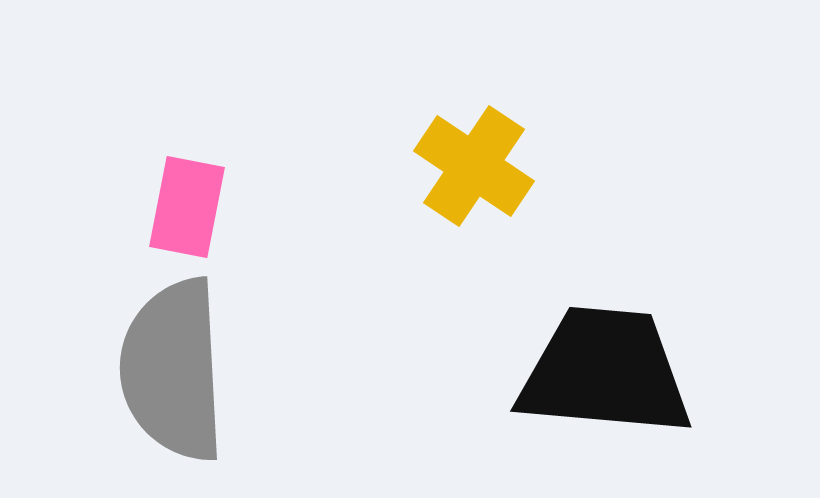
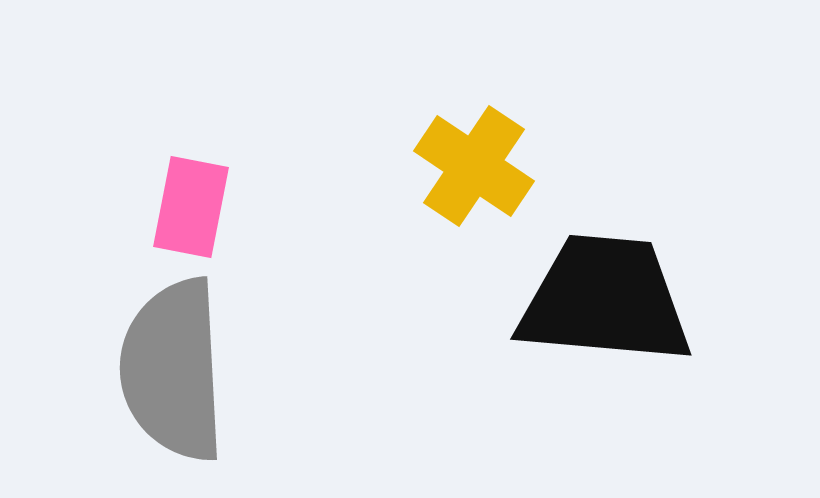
pink rectangle: moved 4 px right
black trapezoid: moved 72 px up
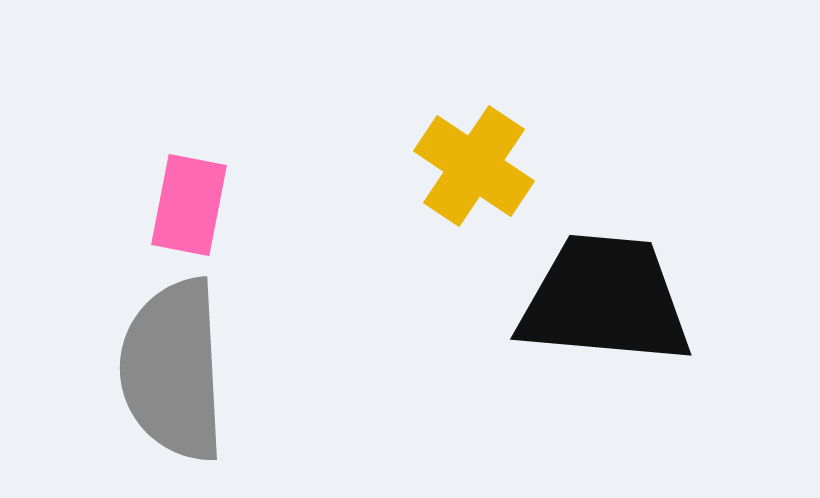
pink rectangle: moved 2 px left, 2 px up
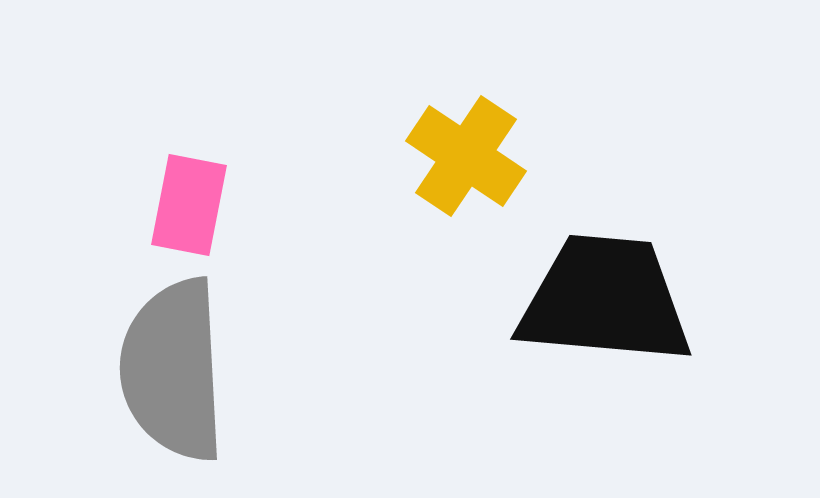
yellow cross: moved 8 px left, 10 px up
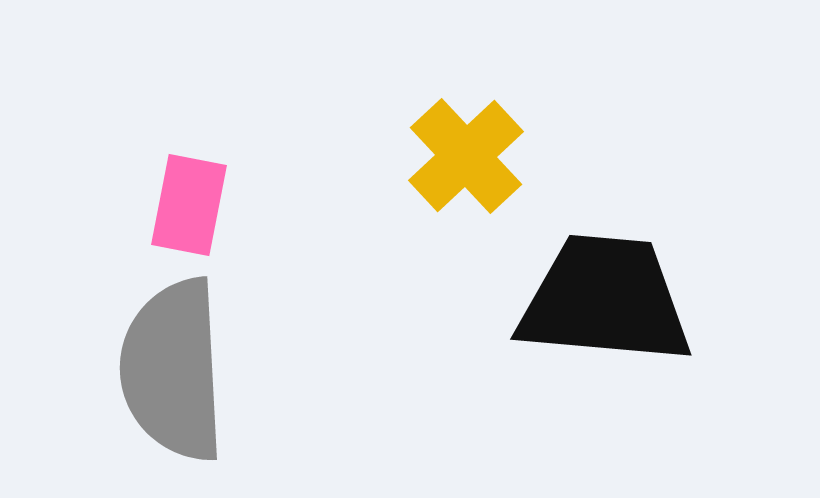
yellow cross: rotated 13 degrees clockwise
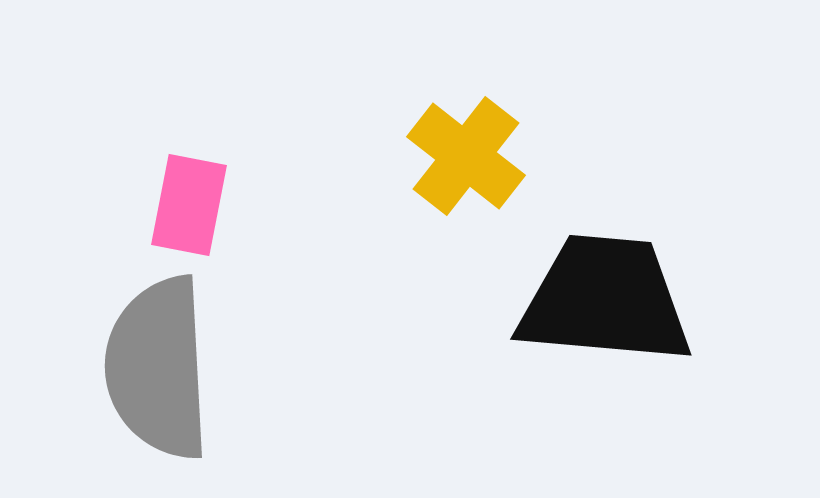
yellow cross: rotated 9 degrees counterclockwise
gray semicircle: moved 15 px left, 2 px up
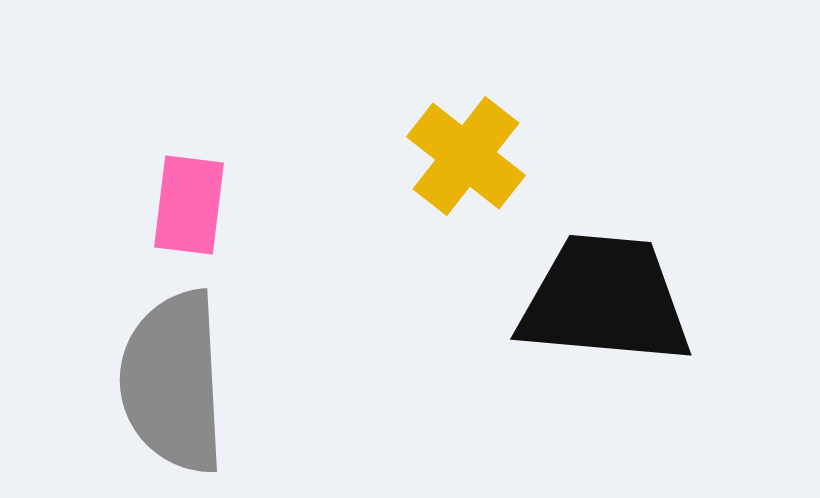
pink rectangle: rotated 4 degrees counterclockwise
gray semicircle: moved 15 px right, 14 px down
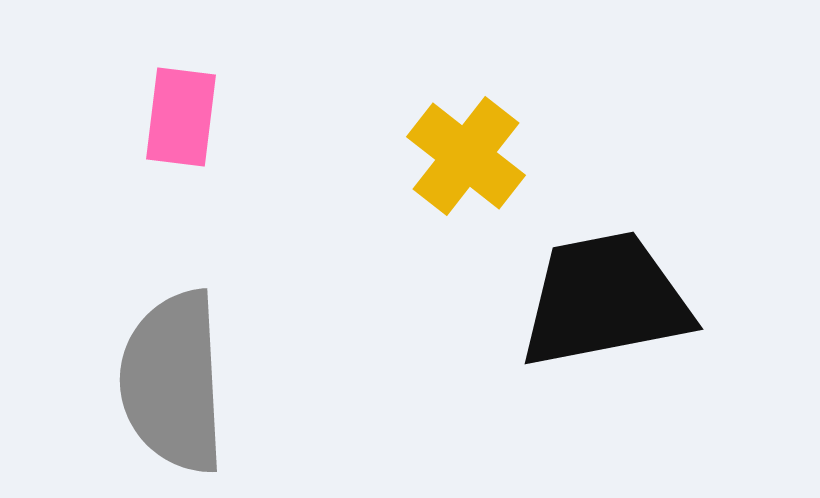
pink rectangle: moved 8 px left, 88 px up
black trapezoid: rotated 16 degrees counterclockwise
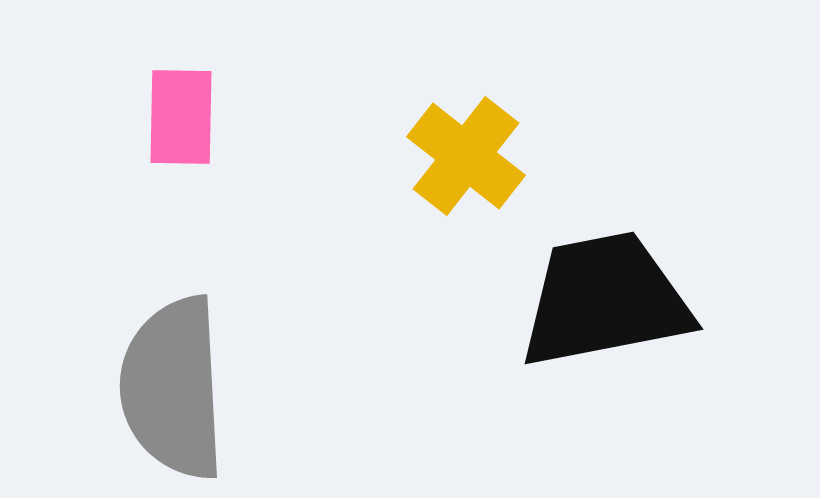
pink rectangle: rotated 6 degrees counterclockwise
gray semicircle: moved 6 px down
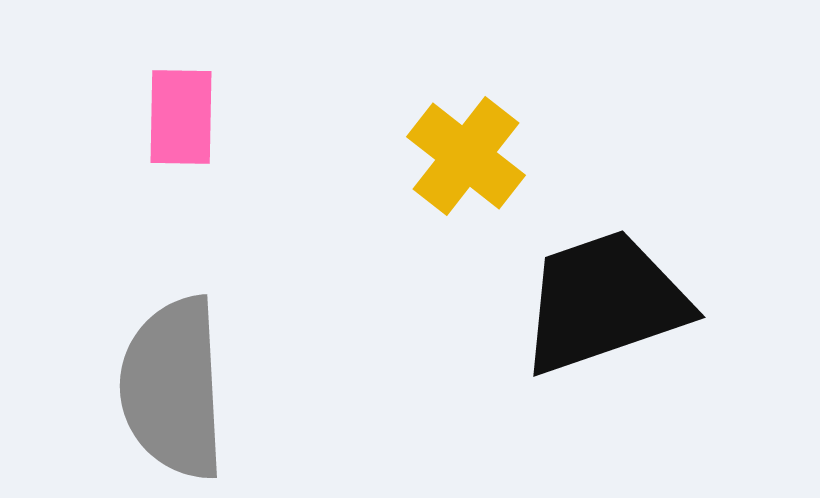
black trapezoid: moved 1 px left, 2 px down; rotated 8 degrees counterclockwise
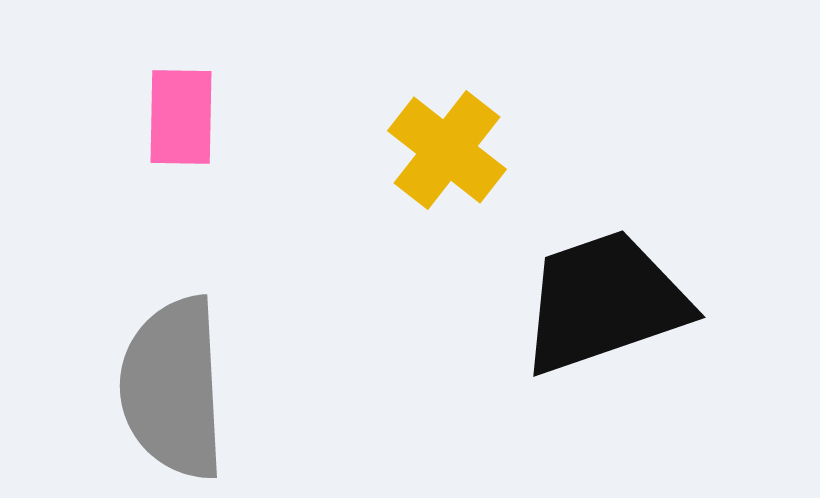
yellow cross: moved 19 px left, 6 px up
